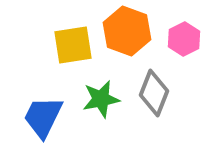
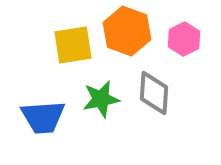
gray diamond: rotated 18 degrees counterclockwise
blue trapezoid: rotated 120 degrees counterclockwise
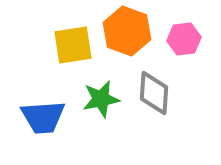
pink hexagon: rotated 20 degrees clockwise
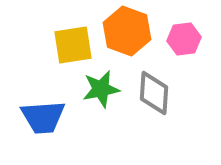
green star: moved 10 px up
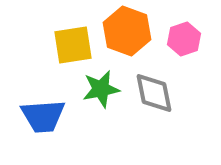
pink hexagon: rotated 12 degrees counterclockwise
gray diamond: rotated 15 degrees counterclockwise
blue trapezoid: moved 1 px up
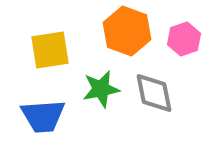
yellow square: moved 23 px left, 5 px down
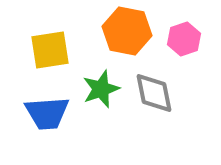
orange hexagon: rotated 9 degrees counterclockwise
green star: rotated 9 degrees counterclockwise
blue trapezoid: moved 4 px right, 3 px up
